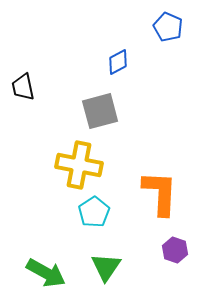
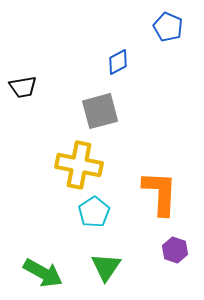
black trapezoid: rotated 88 degrees counterclockwise
green arrow: moved 3 px left
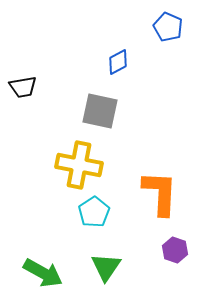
gray square: rotated 27 degrees clockwise
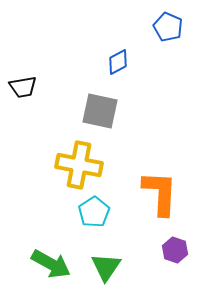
green arrow: moved 8 px right, 9 px up
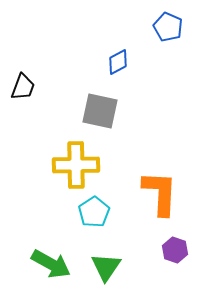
black trapezoid: rotated 60 degrees counterclockwise
yellow cross: moved 3 px left; rotated 12 degrees counterclockwise
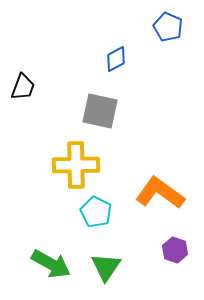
blue diamond: moved 2 px left, 3 px up
orange L-shape: rotated 57 degrees counterclockwise
cyan pentagon: moved 2 px right; rotated 12 degrees counterclockwise
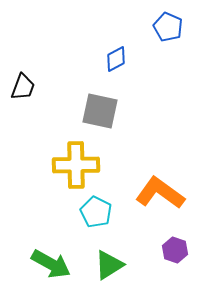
green triangle: moved 3 px right, 2 px up; rotated 24 degrees clockwise
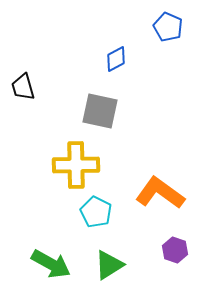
black trapezoid: rotated 144 degrees clockwise
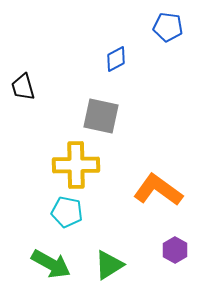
blue pentagon: rotated 16 degrees counterclockwise
gray square: moved 1 px right, 5 px down
orange L-shape: moved 2 px left, 3 px up
cyan pentagon: moved 29 px left; rotated 16 degrees counterclockwise
purple hexagon: rotated 10 degrees clockwise
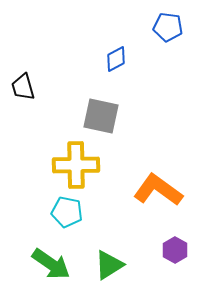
green arrow: rotated 6 degrees clockwise
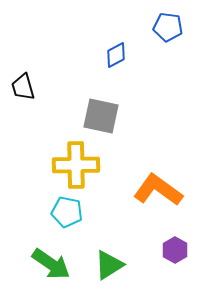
blue diamond: moved 4 px up
